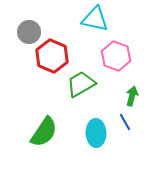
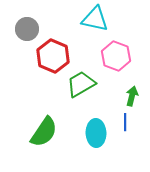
gray circle: moved 2 px left, 3 px up
red hexagon: moved 1 px right
blue line: rotated 30 degrees clockwise
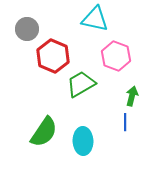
cyan ellipse: moved 13 px left, 8 px down
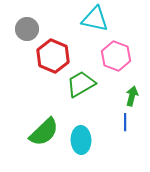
green semicircle: rotated 12 degrees clockwise
cyan ellipse: moved 2 px left, 1 px up
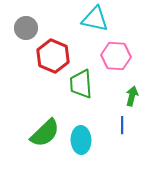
gray circle: moved 1 px left, 1 px up
pink hexagon: rotated 16 degrees counterclockwise
green trapezoid: rotated 64 degrees counterclockwise
blue line: moved 3 px left, 3 px down
green semicircle: moved 1 px right, 1 px down
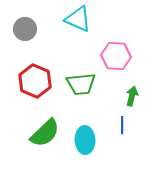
cyan triangle: moved 17 px left; rotated 12 degrees clockwise
gray circle: moved 1 px left, 1 px down
red hexagon: moved 18 px left, 25 px down
green trapezoid: rotated 92 degrees counterclockwise
cyan ellipse: moved 4 px right
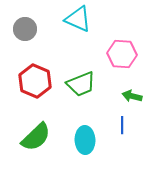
pink hexagon: moved 6 px right, 2 px up
green trapezoid: rotated 16 degrees counterclockwise
green arrow: rotated 90 degrees counterclockwise
green semicircle: moved 9 px left, 4 px down
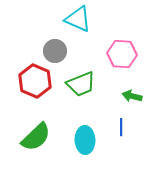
gray circle: moved 30 px right, 22 px down
blue line: moved 1 px left, 2 px down
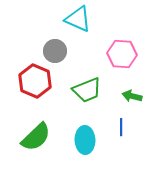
green trapezoid: moved 6 px right, 6 px down
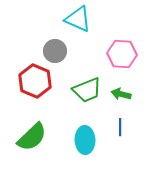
green arrow: moved 11 px left, 2 px up
blue line: moved 1 px left
green semicircle: moved 4 px left
